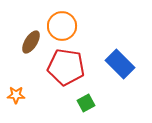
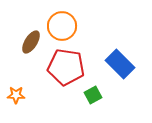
green square: moved 7 px right, 8 px up
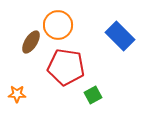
orange circle: moved 4 px left, 1 px up
blue rectangle: moved 28 px up
orange star: moved 1 px right, 1 px up
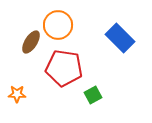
blue rectangle: moved 2 px down
red pentagon: moved 2 px left, 1 px down
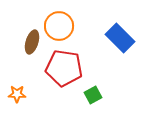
orange circle: moved 1 px right, 1 px down
brown ellipse: moved 1 px right; rotated 15 degrees counterclockwise
